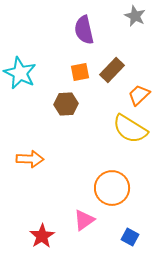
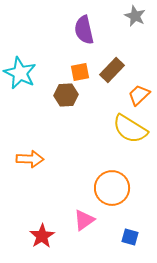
brown hexagon: moved 9 px up
blue square: rotated 12 degrees counterclockwise
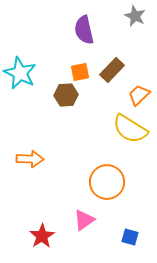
orange circle: moved 5 px left, 6 px up
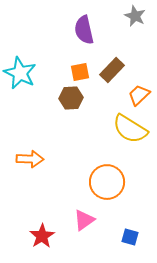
brown hexagon: moved 5 px right, 3 px down
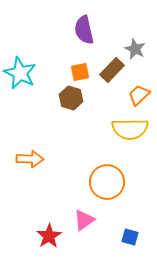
gray star: moved 33 px down
brown hexagon: rotated 20 degrees clockwise
yellow semicircle: rotated 33 degrees counterclockwise
red star: moved 7 px right
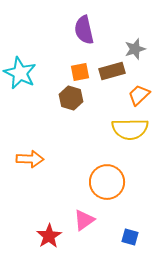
gray star: rotated 30 degrees clockwise
brown rectangle: moved 1 px down; rotated 30 degrees clockwise
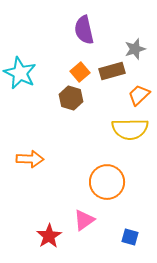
orange square: rotated 30 degrees counterclockwise
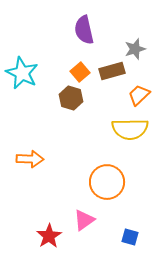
cyan star: moved 2 px right
